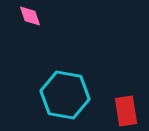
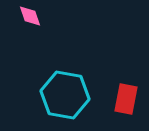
red rectangle: moved 12 px up; rotated 20 degrees clockwise
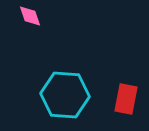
cyan hexagon: rotated 6 degrees counterclockwise
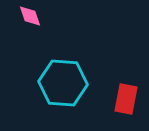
cyan hexagon: moved 2 px left, 12 px up
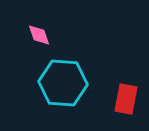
pink diamond: moved 9 px right, 19 px down
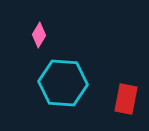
pink diamond: rotated 50 degrees clockwise
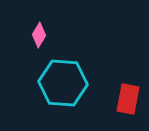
red rectangle: moved 2 px right
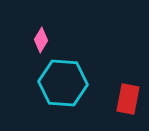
pink diamond: moved 2 px right, 5 px down
